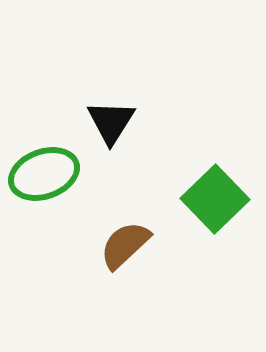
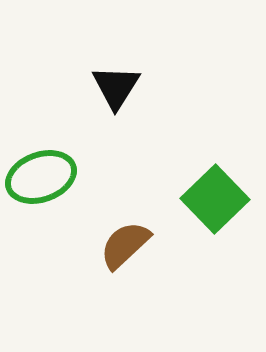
black triangle: moved 5 px right, 35 px up
green ellipse: moved 3 px left, 3 px down
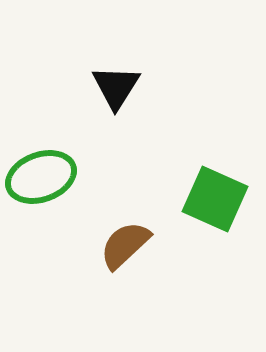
green square: rotated 22 degrees counterclockwise
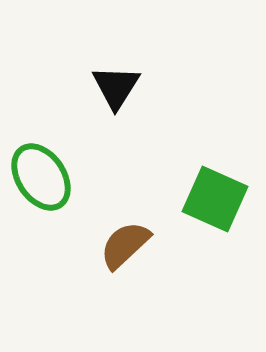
green ellipse: rotated 76 degrees clockwise
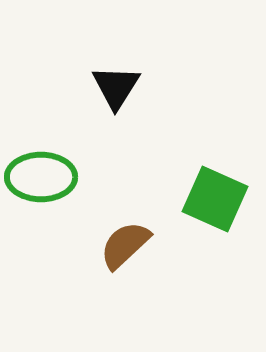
green ellipse: rotated 56 degrees counterclockwise
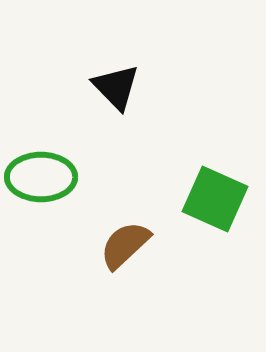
black triangle: rotated 16 degrees counterclockwise
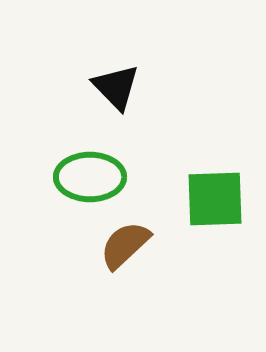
green ellipse: moved 49 px right
green square: rotated 26 degrees counterclockwise
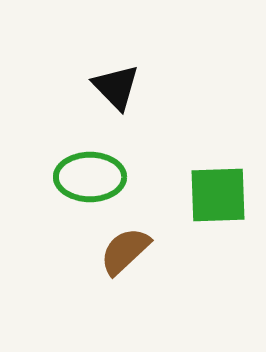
green square: moved 3 px right, 4 px up
brown semicircle: moved 6 px down
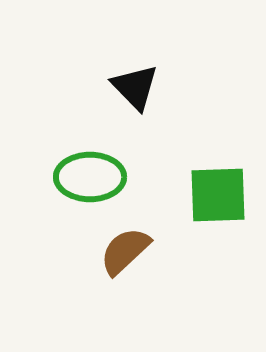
black triangle: moved 19 px right
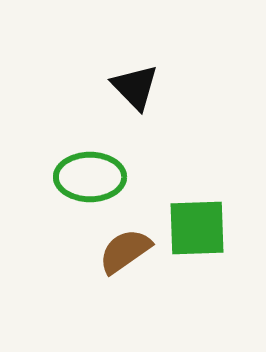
green square: moved 21 px left, 33 px down
brown semicircle: rotated 8 degrees clockwise
